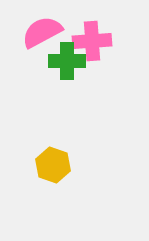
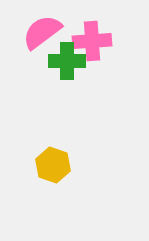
pink semicircle: rotated 9 degrees counterclockwise
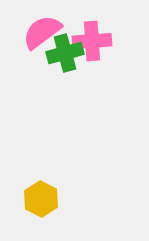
green cross: moved 2 px left, 8 px up; rotated 15 degrees counterclockwise
yellow hexagon: moved 12 px left, 34 px down; rotated 8 degrees clockwise
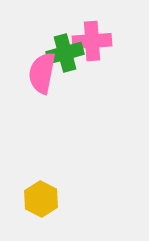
pink semicircle: moved 41 px down; rotated 42 degrees counterclockwise
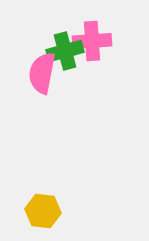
green cross: moved 2 px up
yellow hexagon: moved 2 px right, 12 px down; rotated 20 degrees counterclockwise
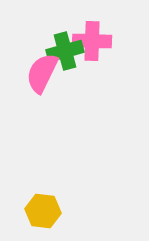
pink cross: rotated 6 degrees clockwise
pink semicircle: rotated 15 degrees clockwise
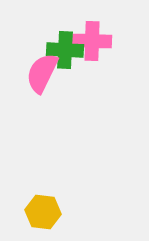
green cross: moved 1 px up; rotated 18 degrees clockwise
yellow hexagon: moved 1 px down
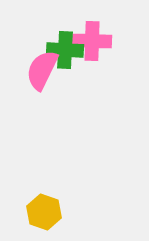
pink semicircle: moved 3 px up
yellow hexagon: moved 1 px right; rotated 12 degrees clockwise
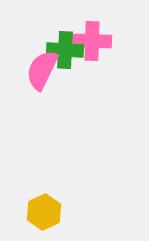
yellow hexagon: rotated 16 degrees clockwise
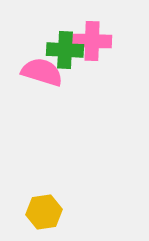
pink semicircle: moved 2 px down; rotated 81 degrees clockwise
yellow hexagon: rotated 16 degrees clockwise
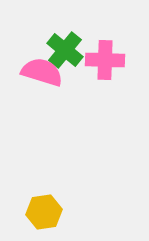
pink cross: moved 13 px right, 19 px down
green cross: rotated 36 degrees clockwise
